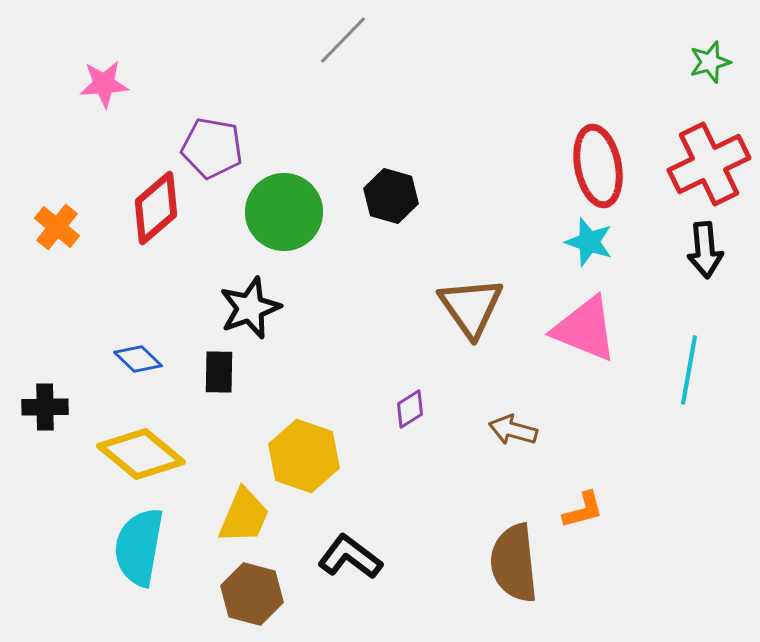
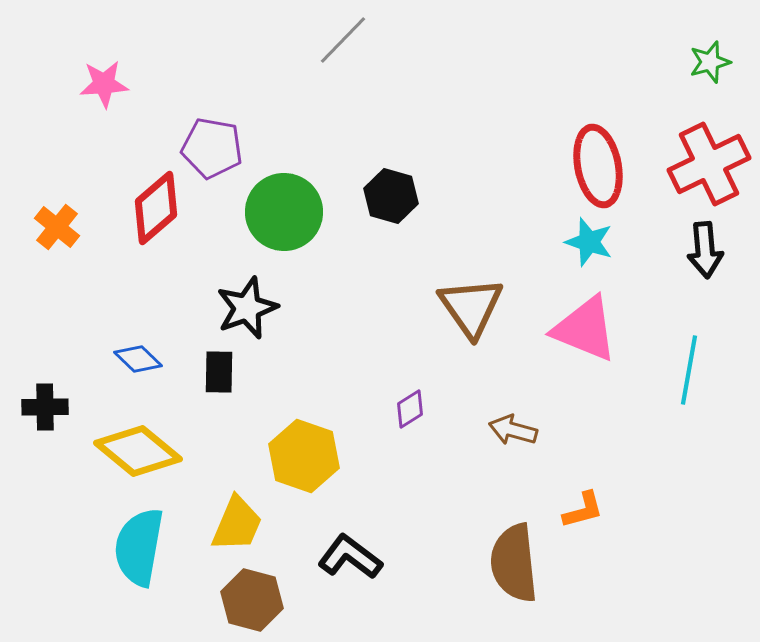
black star: moved 3 px left
yellow diamond: moved 3 px left, 3 px up
yellow trapezoid: moved 7 px left, 8 px down
brown hexagon: moved 6 px down
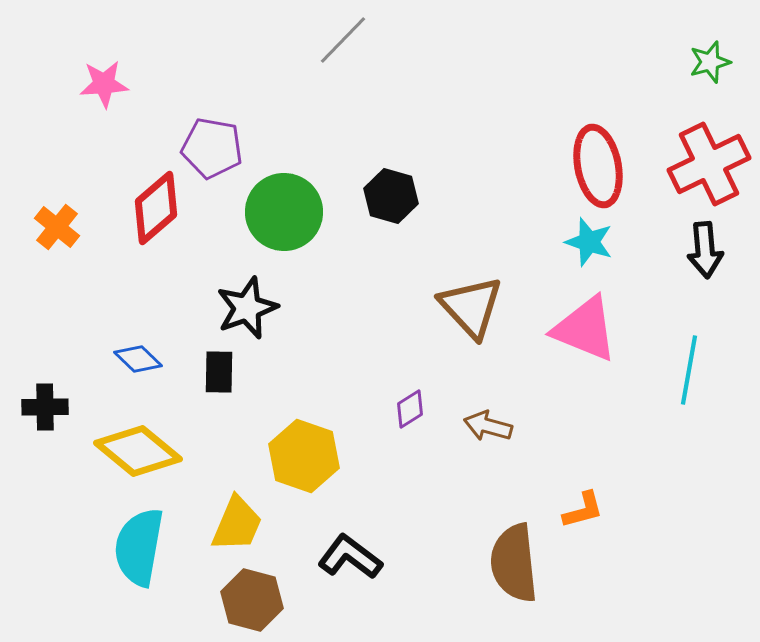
brown triangle: rotated 8 degrees counterclockwise
brown arrow: moved 25 px left, 4 px up
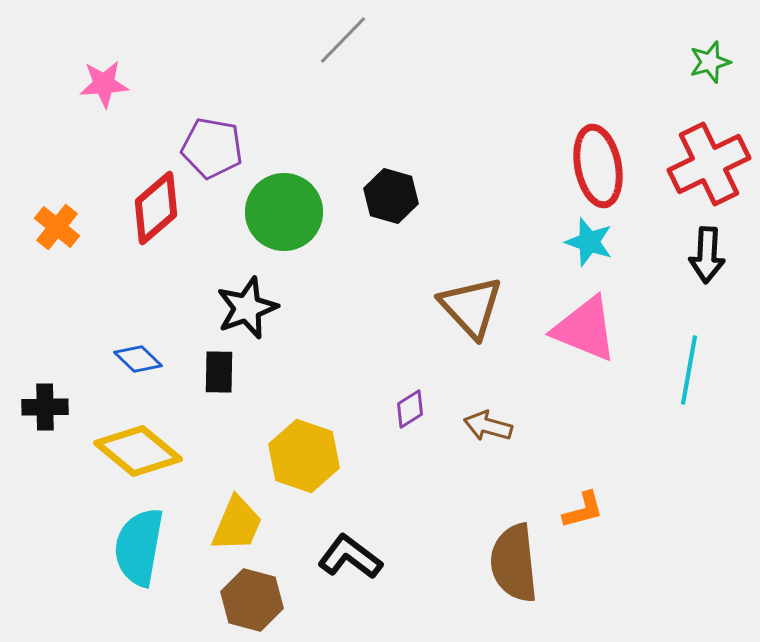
black arrow: moved 2 px right, 5 px down; rotated 8 degrees clockwise
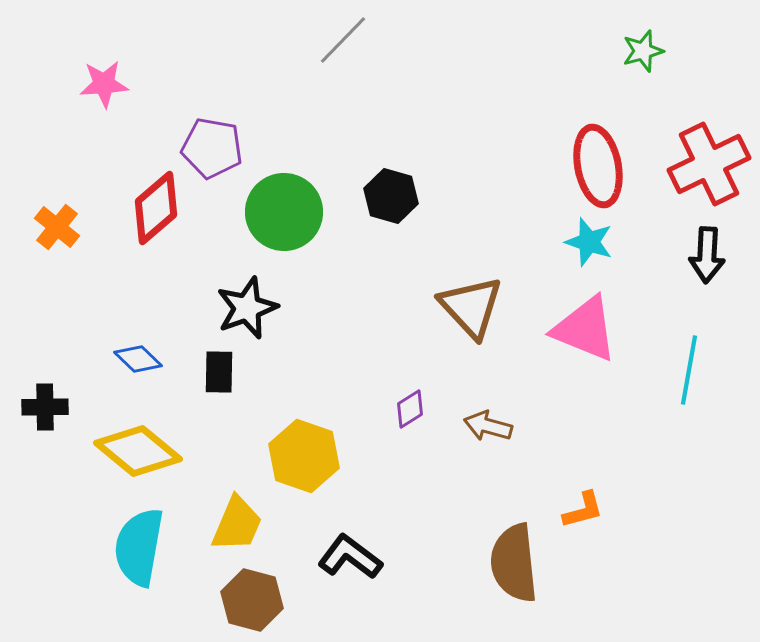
green star: moved 67 px left, 11 px up
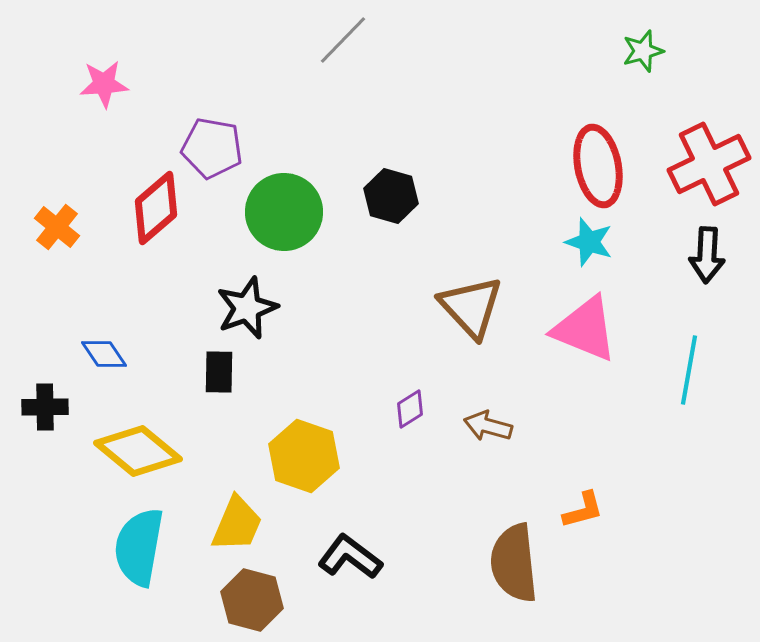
blue diamond: moved 34 px left, 5 px up; rotated 12 degrees clockwise
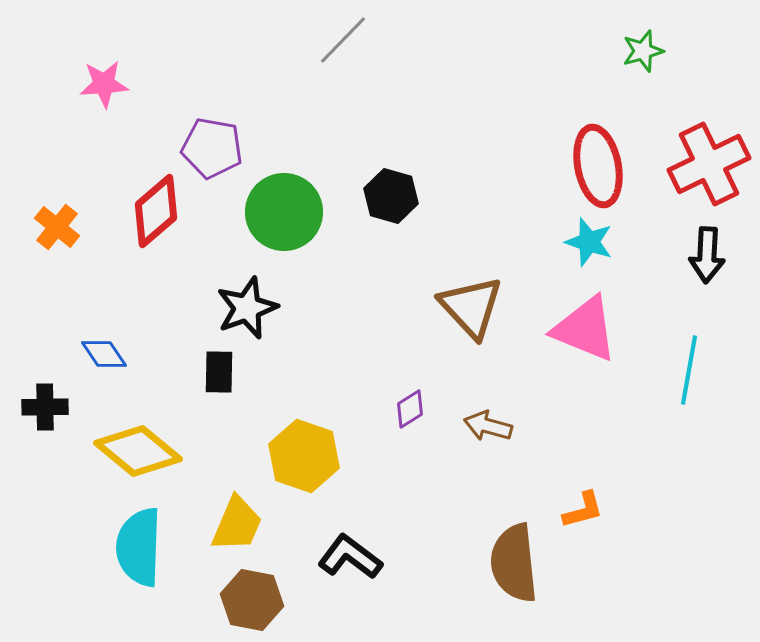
red diamond: moved 3 px down
cyan semicircle: rotated 8 degrees counterclockwise
brown hexagon: rotated 4 degrees counterclockwise
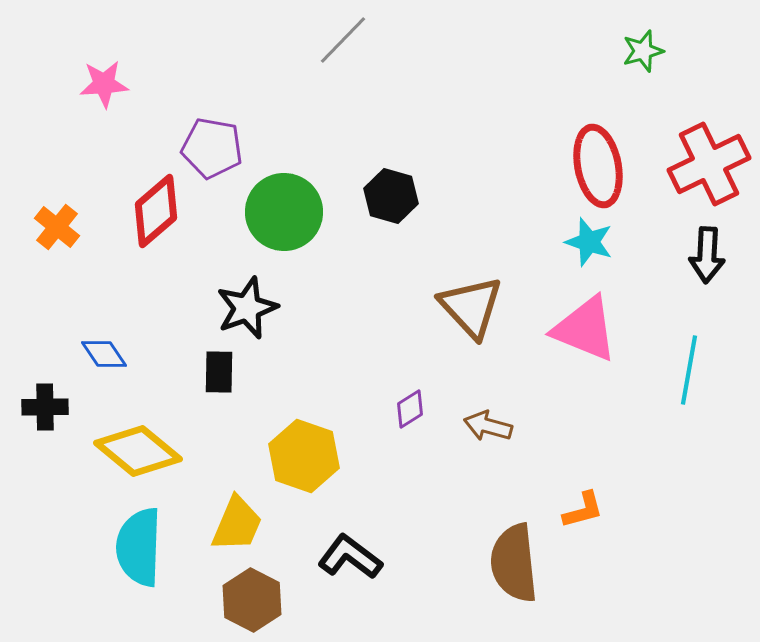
brown hexagon: rotated 16 degrees clockwise
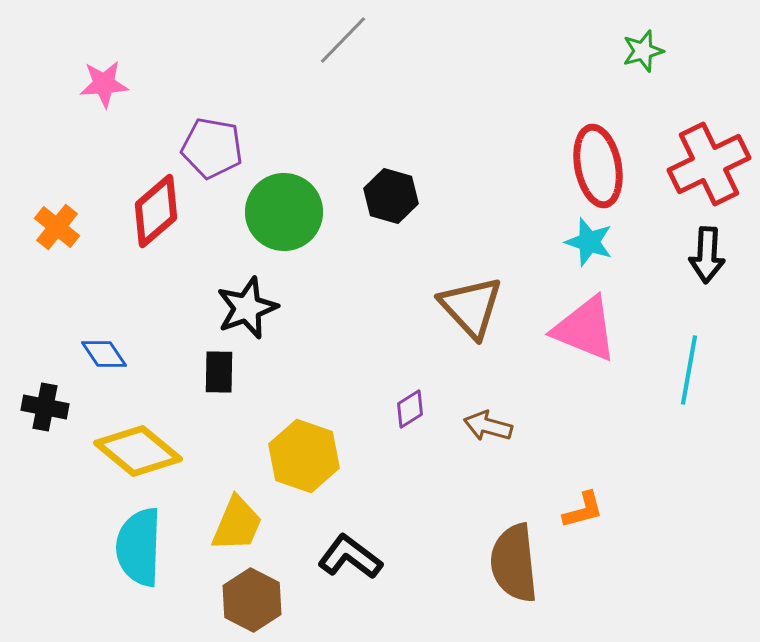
black cross: rotated 12 degrees clockwise
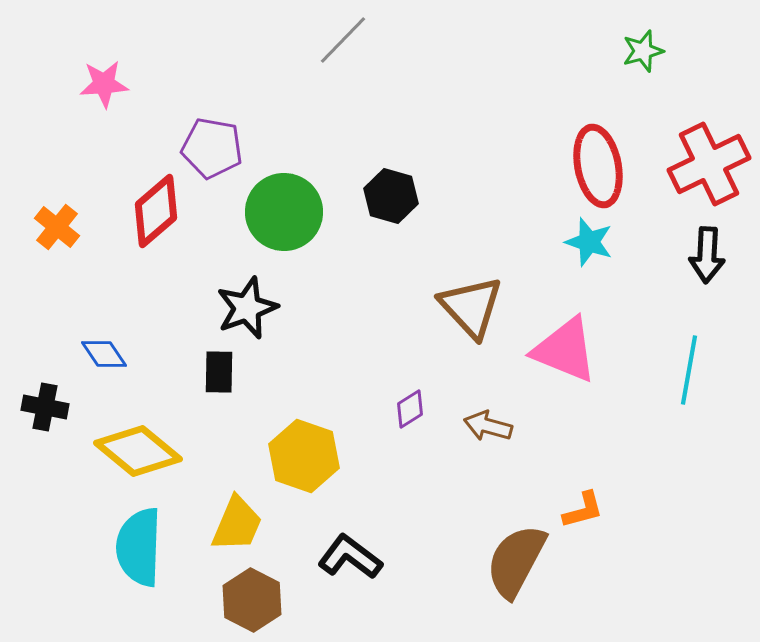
pink triangle: moved 20 px left, 21 px down
brown semicircle: moved 2 px right, 2 px up; rotated 34 degrees clockwise
